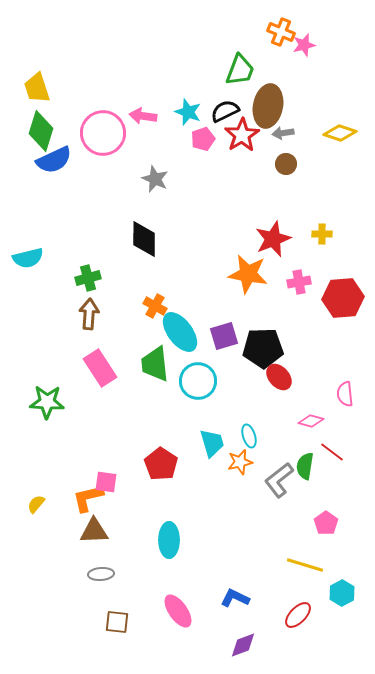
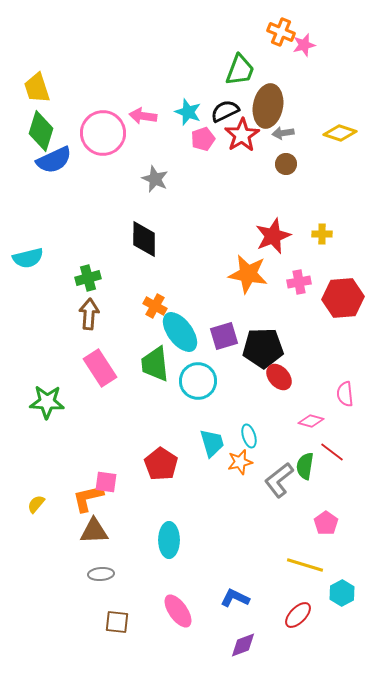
red star at (273, 239): moved 3 px up
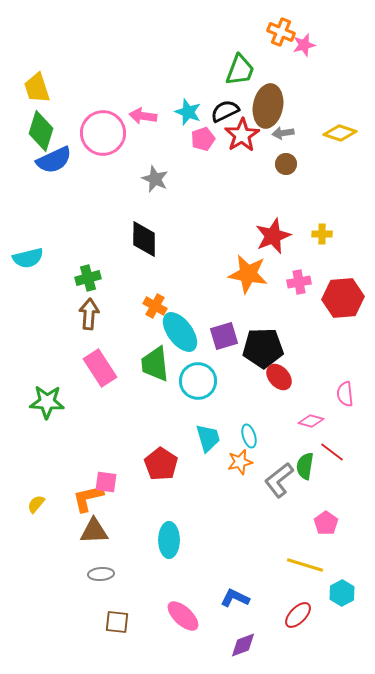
cyan trapezoid at (212, 443): moved 4 px left, 5 px up
pink ellipse at (178, 611): moved 5 px right, 5 px down; rotated 12 degrees counterclockwise
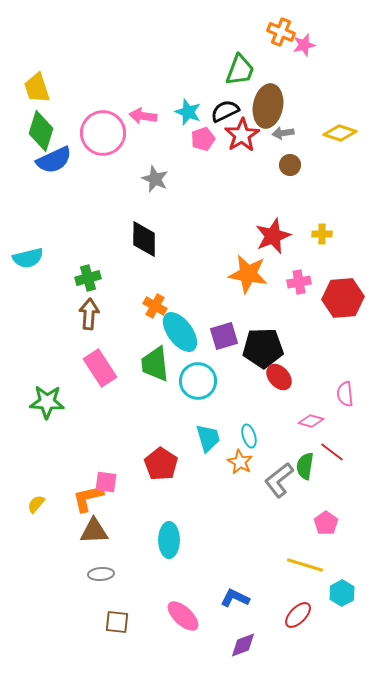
brown circle at (286, 164): moved 4 px right, 1 px down
orange star at (240, 462): rotated 30 degrees counterclockwise
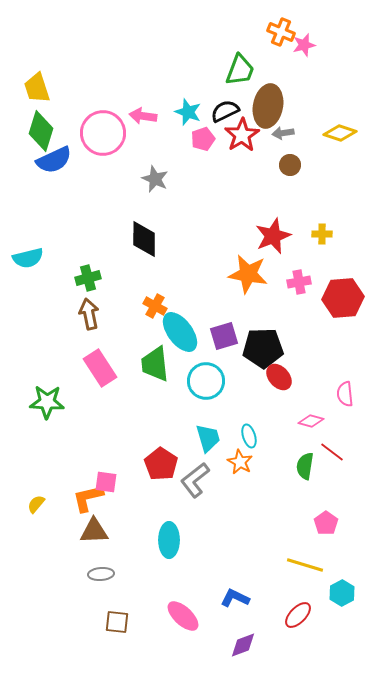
brown arrow at (89, 314): rotated 16 degrees counterclockwise
cyan circle at (198, 381): moved 8 px right
gray L-shape at (279, 480): moved 84 px left
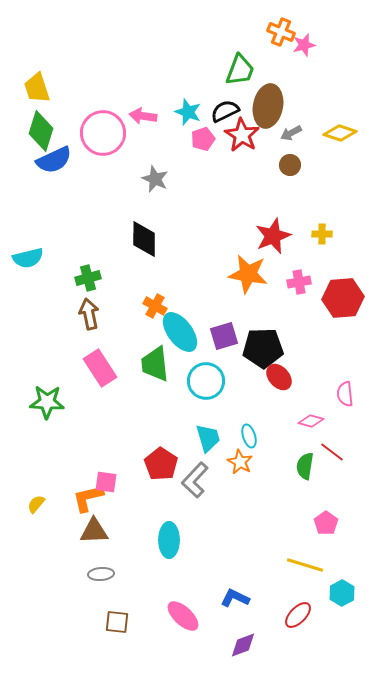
gray arrow at (283, 133): moved 8 px right; rotated 20 degrees counterclockwise
red star at (242, 135): rotated 8 degrees counterclockwise
gray L-shape at (195, 480): rotated 9 degrees counterclockwise
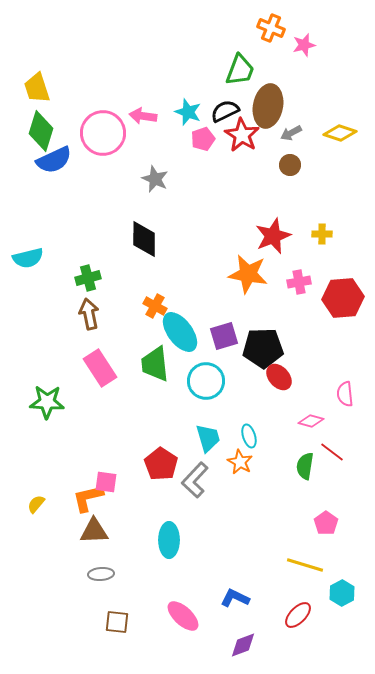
orange cross at (281, 32): moved 10 px left, 4 px up
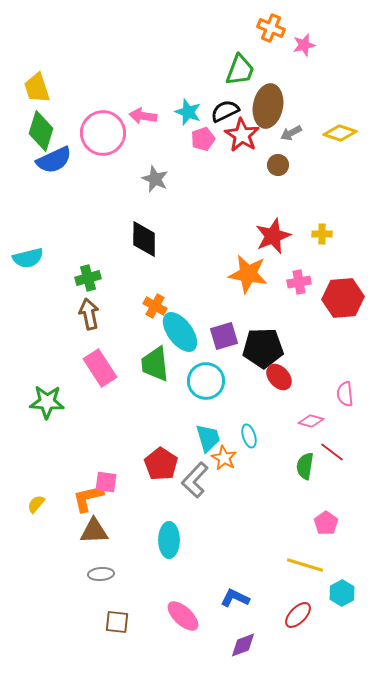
brown circle at (290, 165): moved 12 px left
orange star at (240, 462): moved 16 px left, 4 px up
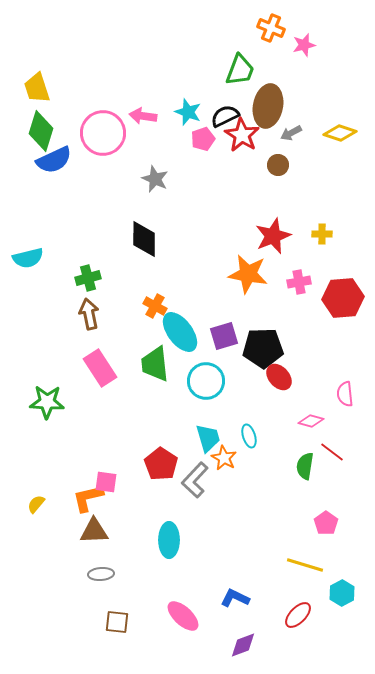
black semicircle at (225, 111): moved 5 px down
